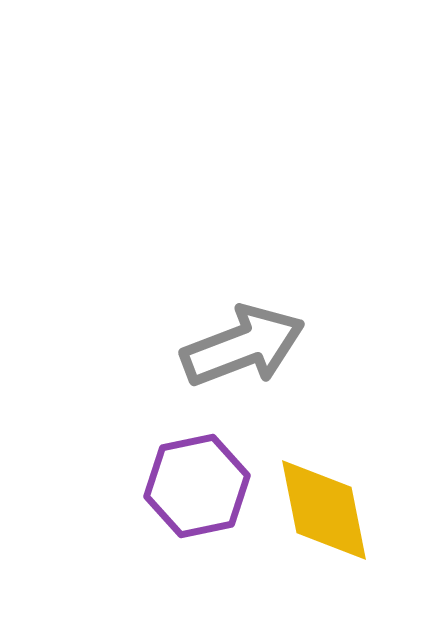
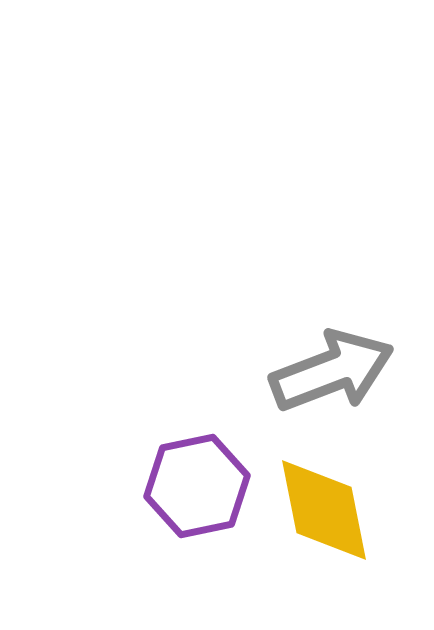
gray arrow: moved 89 px right, 25 px down
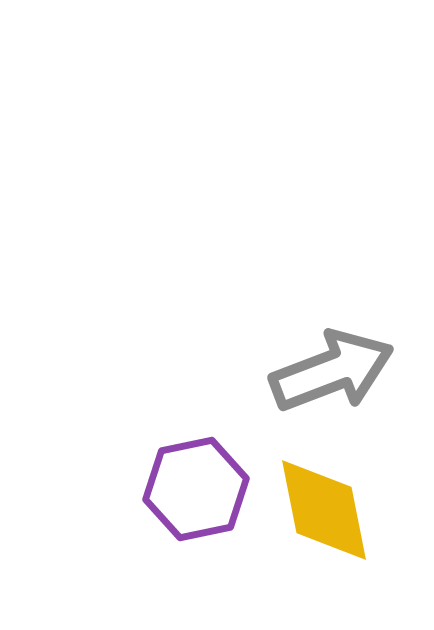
purple hexagon: moved 1 px left, 3 px down
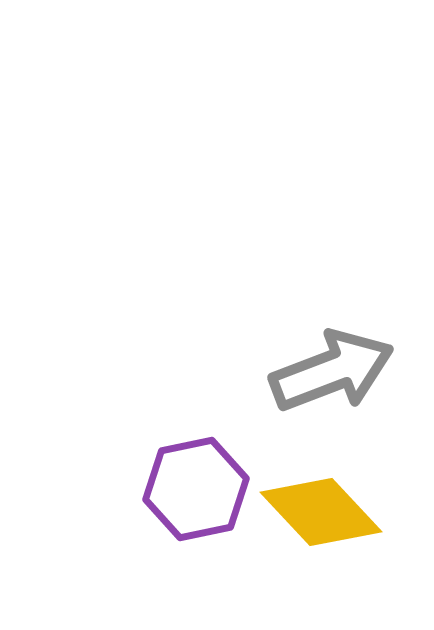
yellow diamond: moved 3 px left, 2 px down; rotated 32 degrees counterclockwise
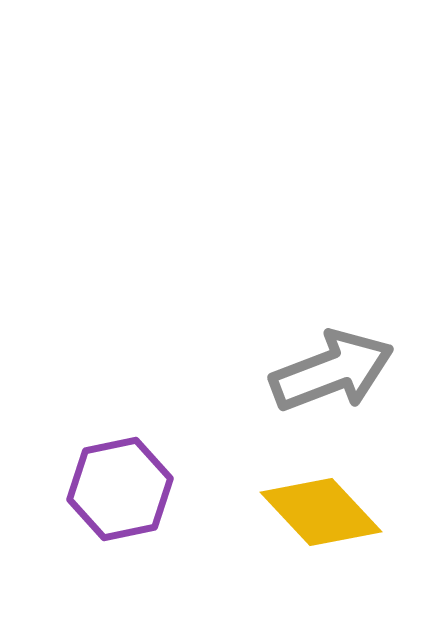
purple hexagon: moved 76 px left
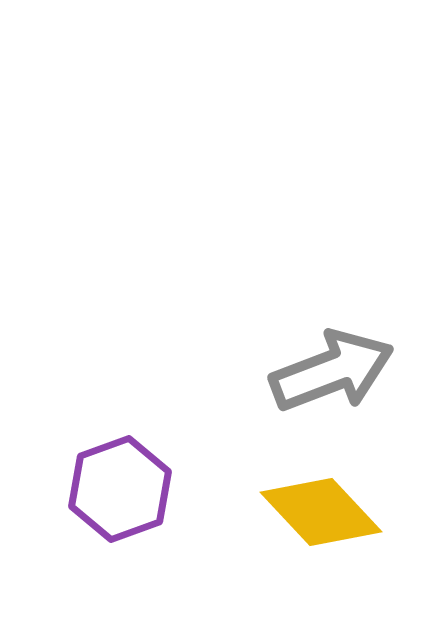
purple hexagon: rotated 8 degrees counterclockwise
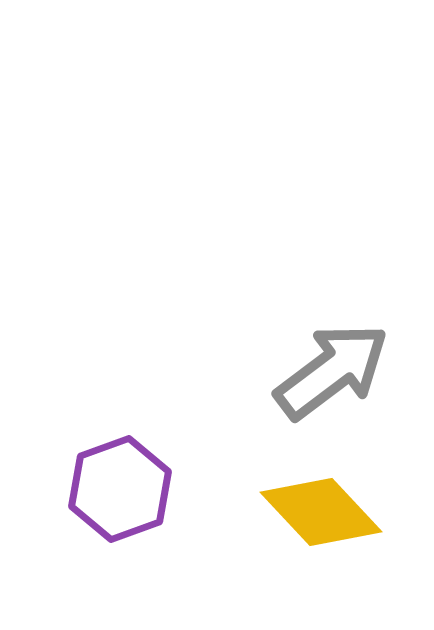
gray arrow: rotated 16 degrees counterclockwise
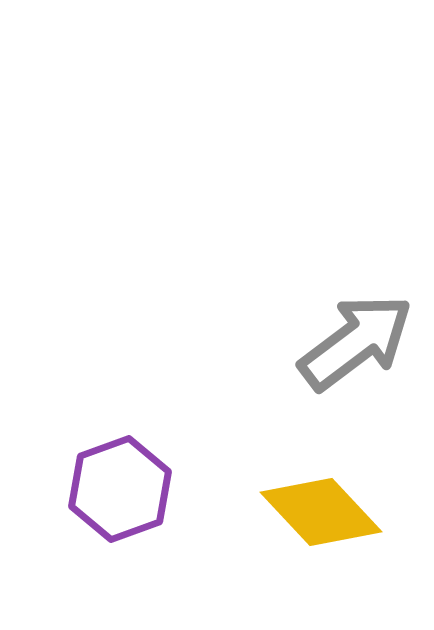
gray arrow: moved 24 px right, 29 px up
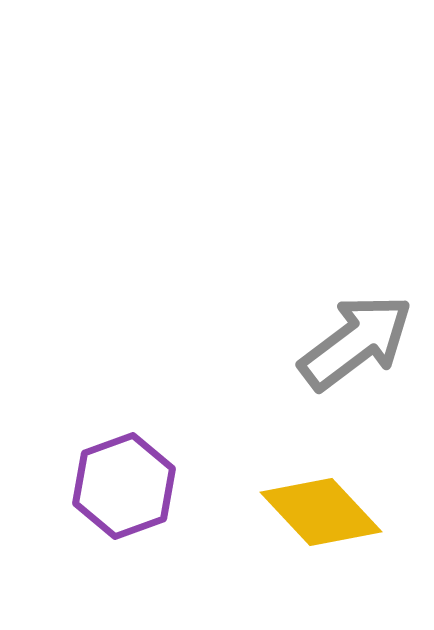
purple hexagon: moved 4 px right, 3 px up
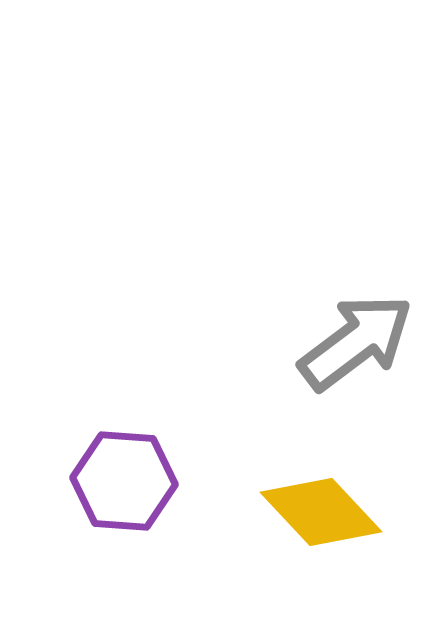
purple hexagon: moved 5 px up; rotated 24 degrees clockwise
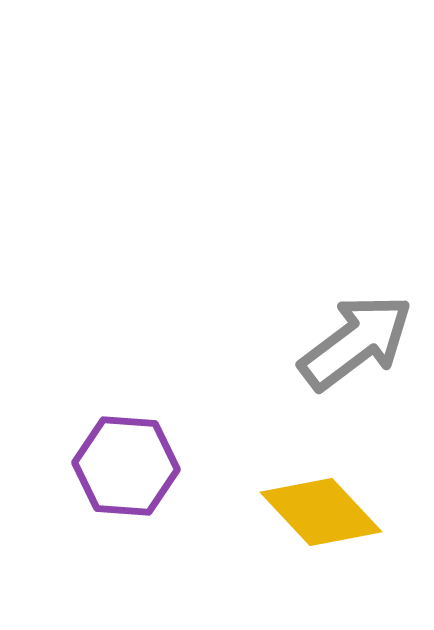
purple hexagon: moved 2 px right, 15 px up
